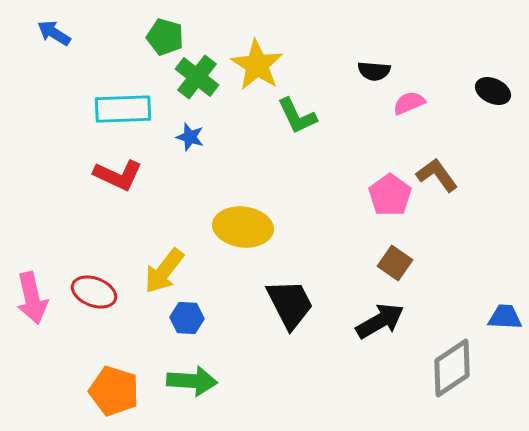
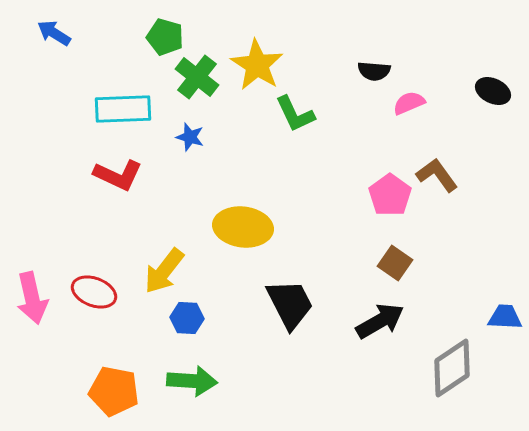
green L-shape: moved 2 px left, 2 px up
orange pentagon: rotated 6 degrees counterclockwise
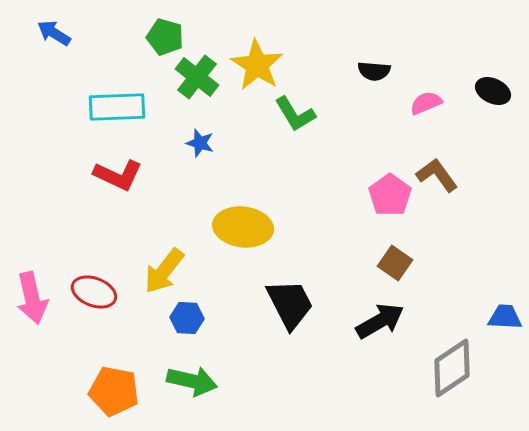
pink semicircle: moved 17 px right
cyan rectangle: moved 6 px left, 2 px up
green L-shape: rotated 6 degrees counterclockwise
blue star: moved 10 px right, 6 px down
green arrow: rotated 9 degrees clockwise
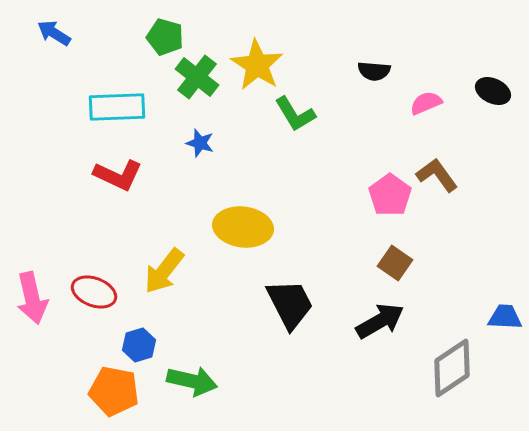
blue hexagon: moved 48 px left, 27 px down; rotated 20 degrees counterclockwise
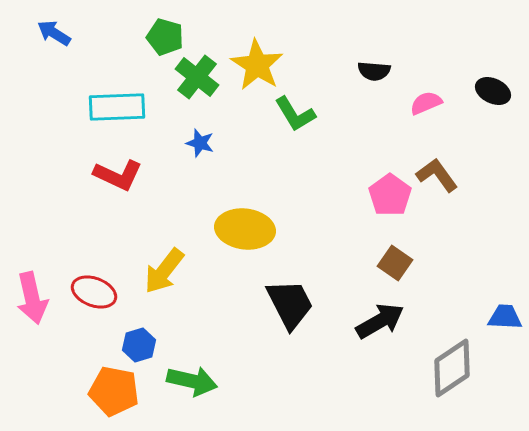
yellow ellipse: moved 2 px right, 2 px down
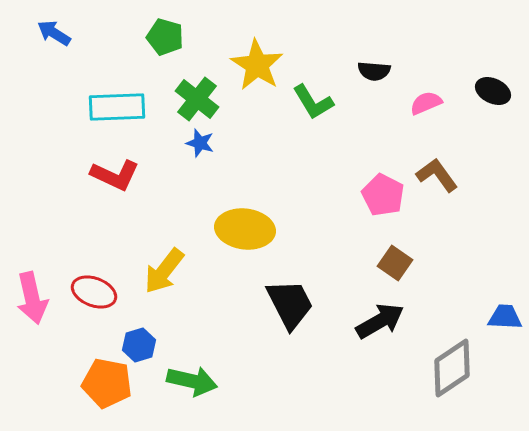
green cross: moved 22 px down
green L-shape: moved 18 px right, 12 px up
red L-shape: moved 3 px left
pink pentagon: moved 7 px left; rotated 9 degrees counterclockwise
orange pentagon: moved 7 px left, 8 px up
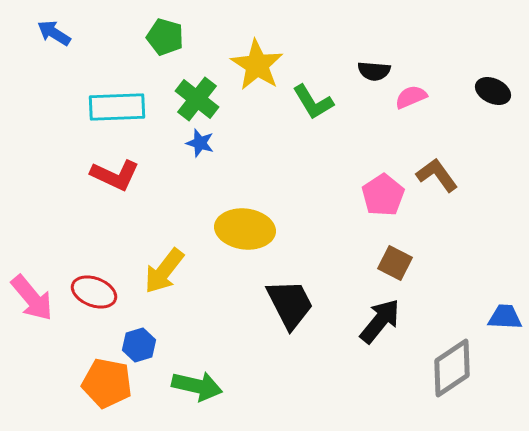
pink semicircle: moved 15 px left, 6 px up
pink pentagon: rotated 12 degrees clockwise
brown square: rotated 8 degrees counterclockwise
pink arrow: rotated 27 degrees counterclockwise
black arrow: rotated 21 degrees counterclockwise
green arrow: moved 5 px right, 5 px down
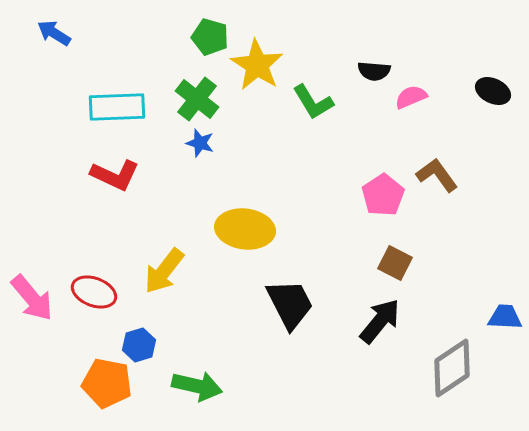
green pentagon: moved 45 px right
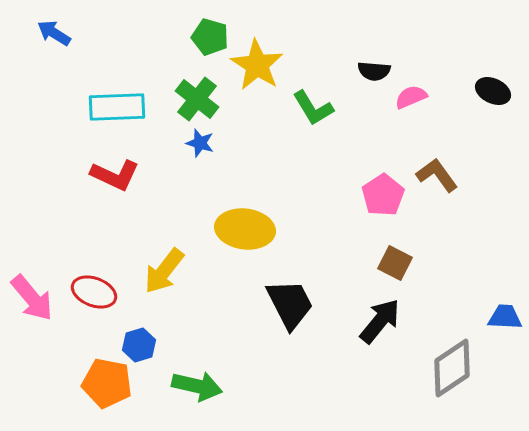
green L-shape: moved 6 px down
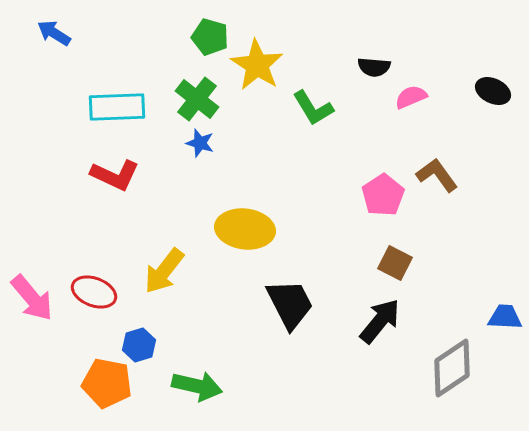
black semicircle: moved 4 px up
